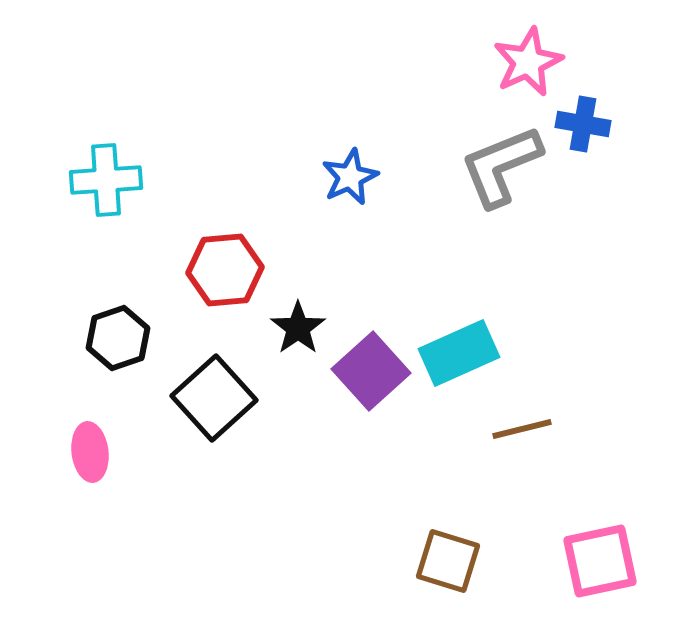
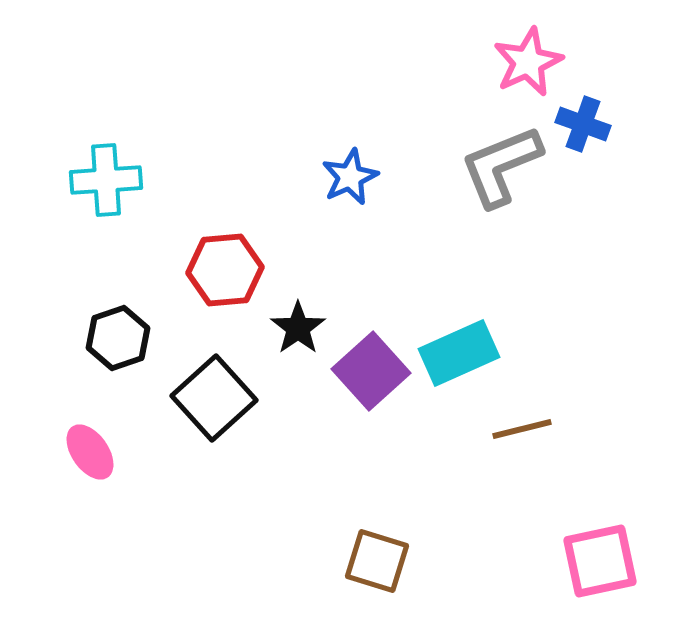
blue cross: rotated 10 degrees clockwise
pink ellipse: rotated 28 degrees counterclockwise
brown square: moved 71 px left
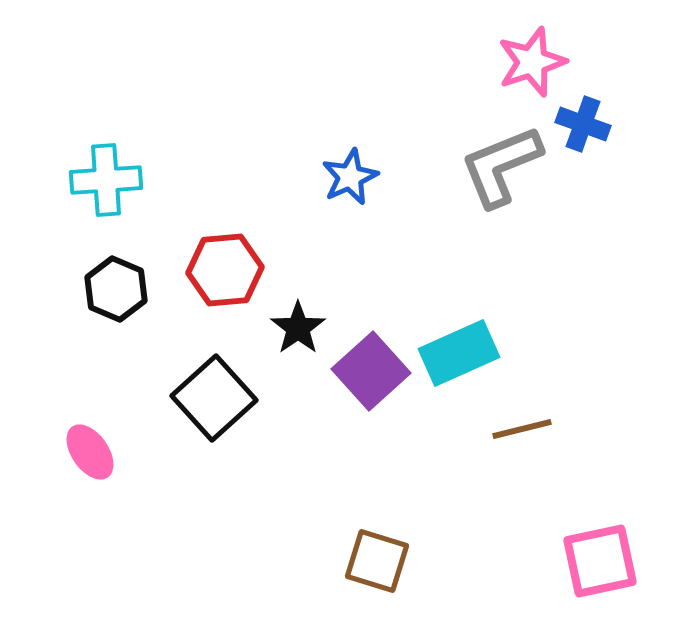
pink star: moved 4 px right; rotated 6 degrees clockwise
black hexagon: moved 2 px left, 49 px up; rotated 18 degrees counterclockwise
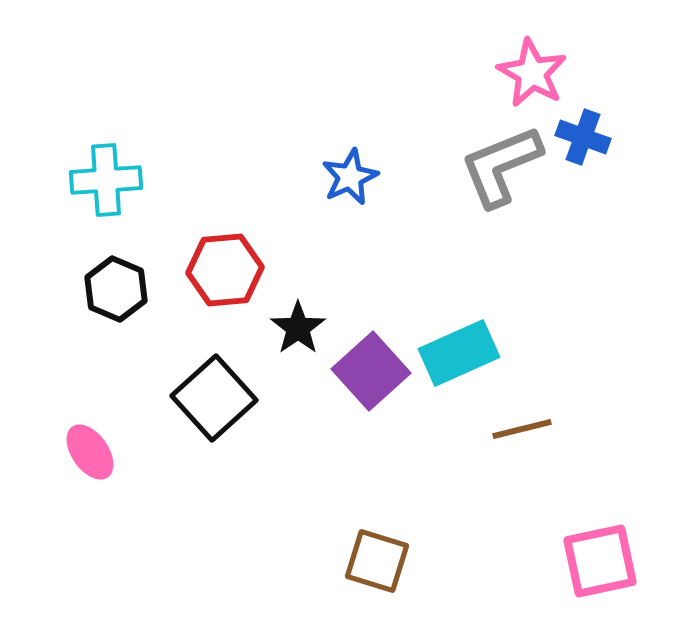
pink star: moved 11 px down; rotated 24 degrees counterclockwise
blue cross: moved 13 px down
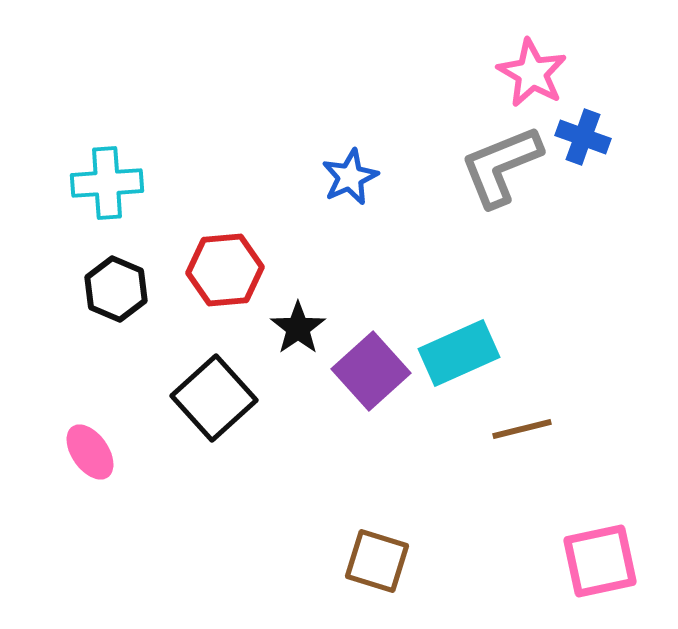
cyan cross: moved 1 px right, 3 px down
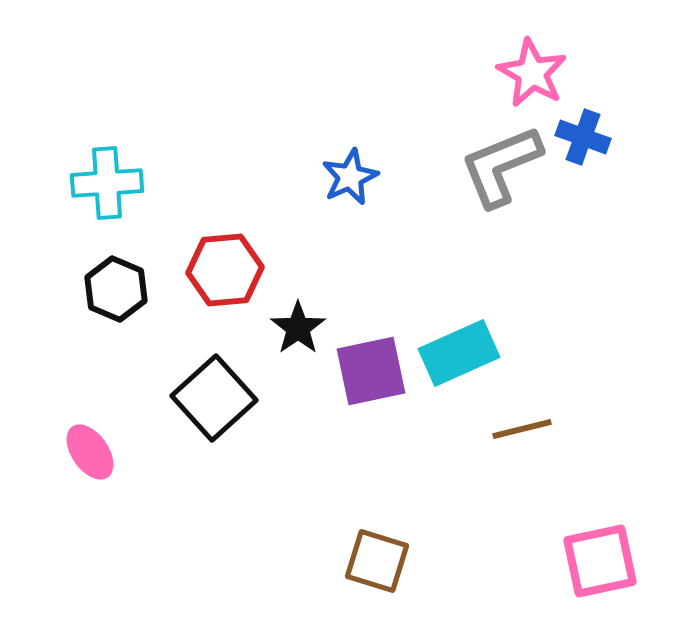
purple square: rotated 30 degrees clockwise
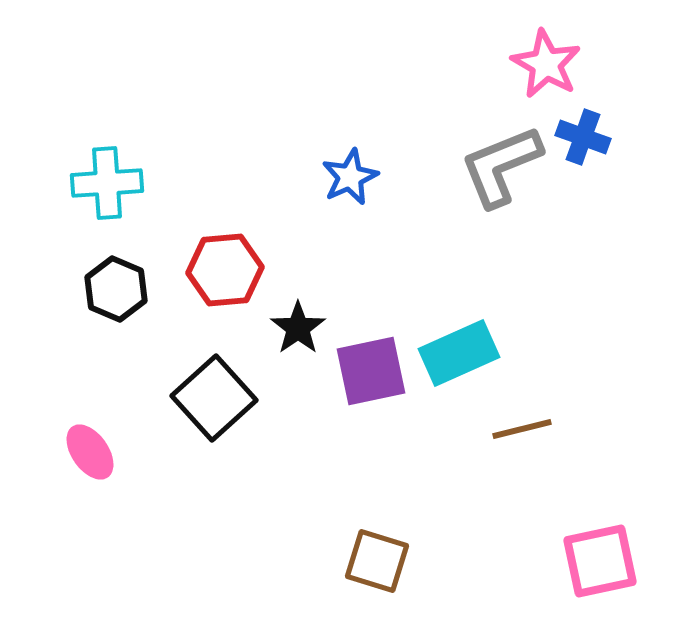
pink star: moved 14 px right, 9 px up
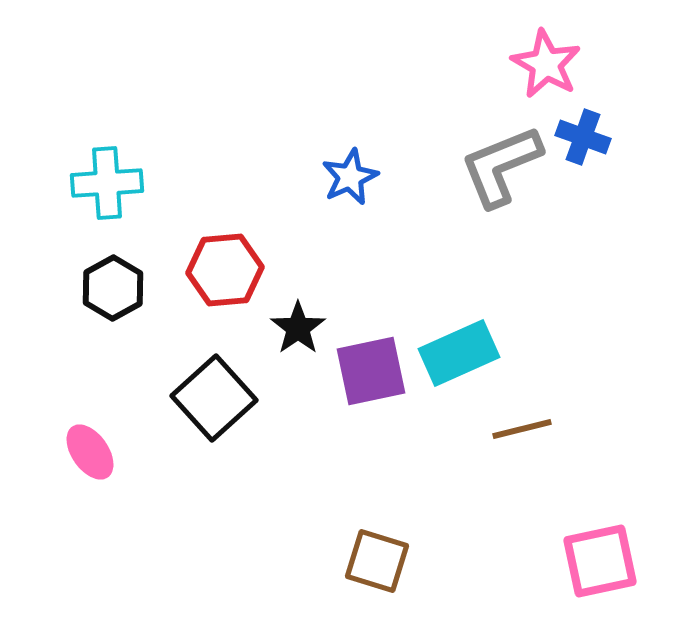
black hexagon: moved 3 px left, 1 px up; rotated 8 degrees clockwise
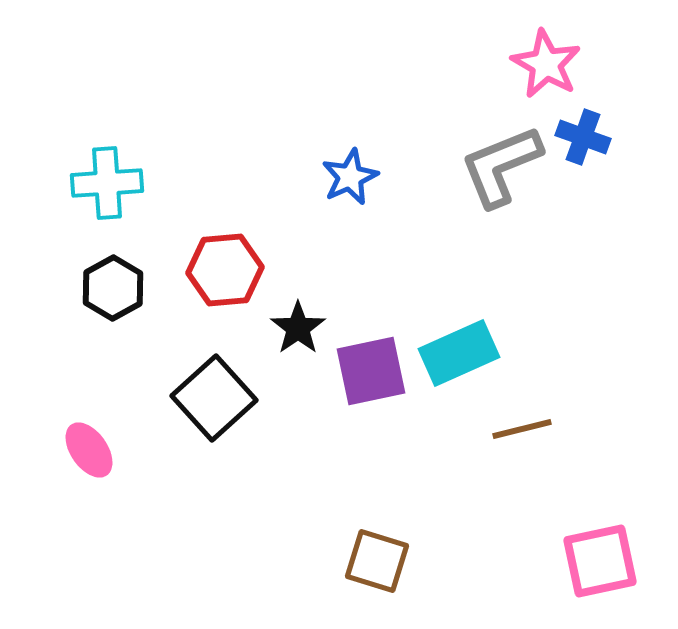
pink ellipse: moved 1 px left, 2 px up
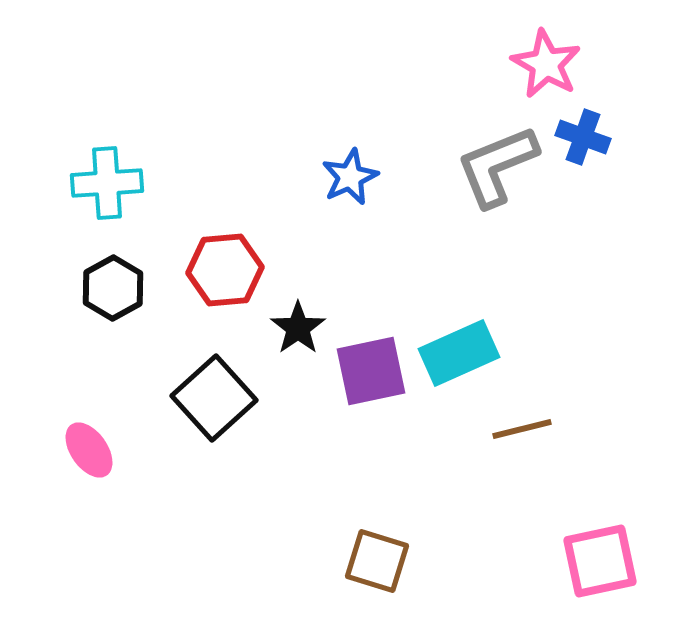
gray L-shape: moved 4 px left
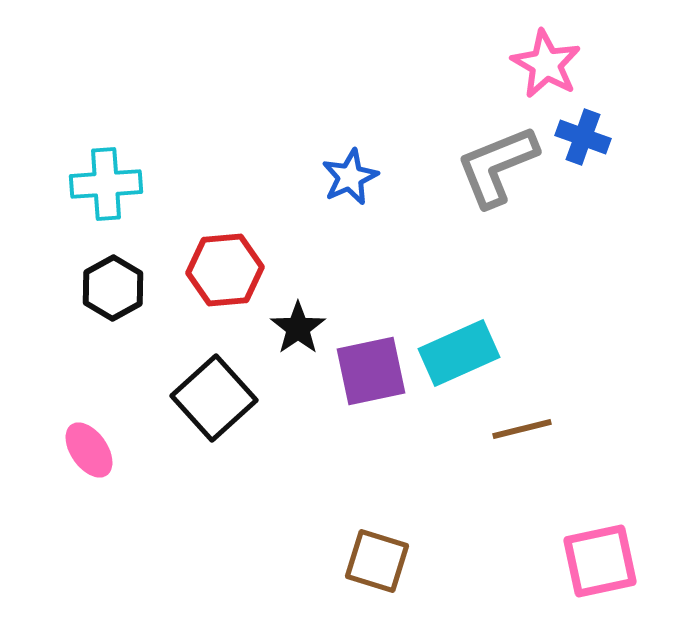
cyan cross: moved 1 px left, 1 px down
